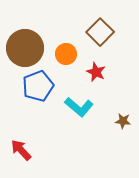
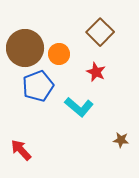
orange circle: moved 7 px left
brown star: moved 2 px left, 19 px down
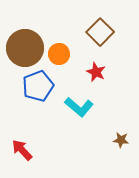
red arrow: moved 1 px right
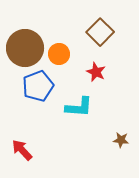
cyan L-shape: rotated 36 degrees counterclockwise
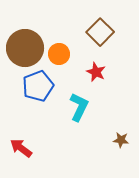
cyan L-shape: rotated 68 degrees counterclockwise
red arrow: moved 1 px left, 2 px up; rotated 10 degrees counterclockwise
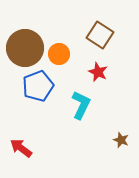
brown square: moved 3 px down; rotated 12 degrees counterclockwise
red star: moved 2 px right
cyan L-shape: moved 2 px right, 2 px up
brown star: rotated 14 degrees clockwise
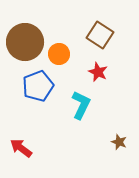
brown circle: moved 6 px up
brown star: moved 2 px left, 2 px down
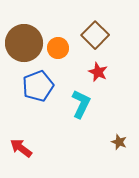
brown square: moved 5 px left; rotated 12 degrees clockwise
brown circle: moved 1 px left, 1 px down
orange circle: moved 1 px left, 6 px up
cyan L-shape: moved 1 px up
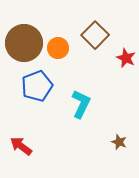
red star: moved 28 px right, 14 px up
blue pentagon: moved 1 px left
red arrow: moved 2 px up
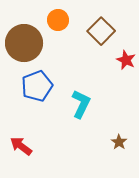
brown square: moved 6 px right, 4 px up
orange circle: moved 28 px up
red star: moved 2 px down
brown star: rotated 14 degrees clockwise
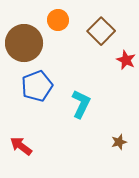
brown star: rotated 21 degrees clockwise
